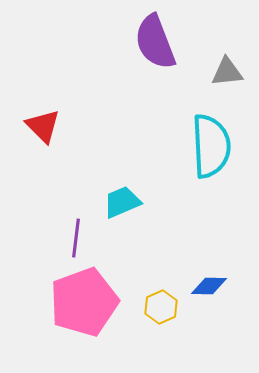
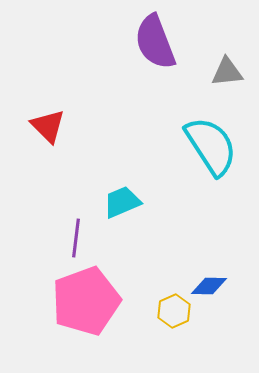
red triangle: moved 5 px right
cyan semicircle: rotated 30 degrees counterclockwise
pink pentagon: moved 2 px right, 1 px up
yellow hexagon: moved 13 px right, 4 px down
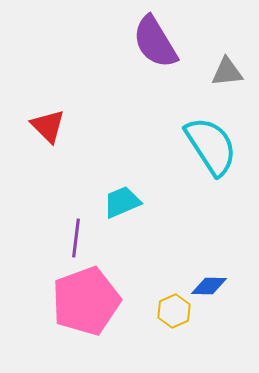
purple semicircle: rotated 10 degrees counterclockwise
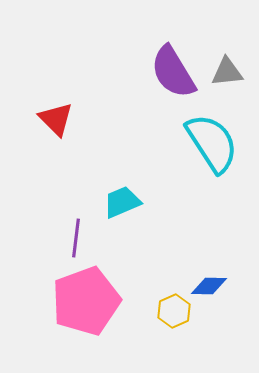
purple semicircle: moved 18 px right, 30 px down
red triangle: moved 8 px right, 7 px up
cyan semicircle: moved 1 px right, 3 px up
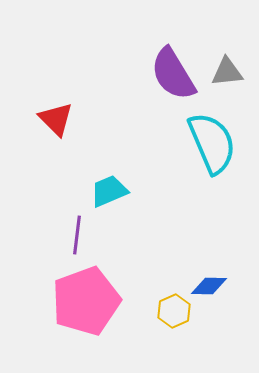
purple semicircle: moved 2 px down
cyan semicircle: rotated 10 degrees clockwise
cyan trapezoid: moved 13 px left, 11 px up
purple line: moved 1 px right, 3 px up
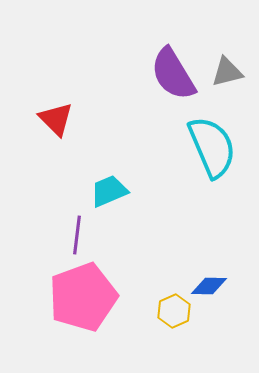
gray triangle: rotated 8 degrees counterclockwise
cyan semicircle: moved 4 px down
pink pentagon: moved 3 px left, 4 px up
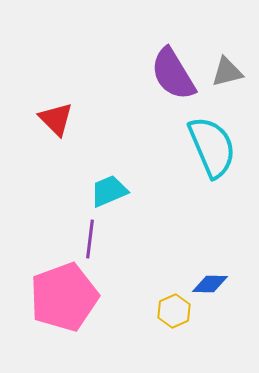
purple line: moved 13 px right, 4 px down
blue diamond: moved 1 px right, 2 px up
pink pentagon: moved 19 px left
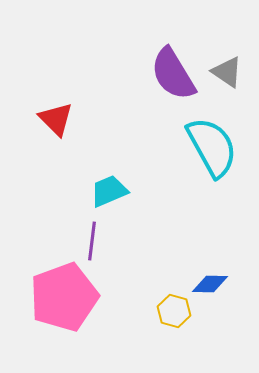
gray triangle: rotated 48 degrees clockwise
cyan semicircle: rotated 6 degrees counterclockwise
purple line: moved 2 px right, 2 px down
yellow hexagon: rotated 20 degrees counterclockwise
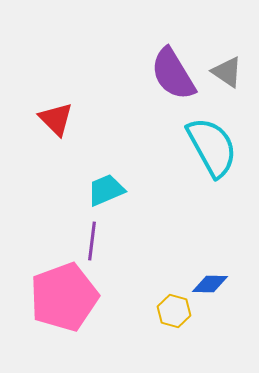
cyan trapezoid: moved 3 px left, 1 px up
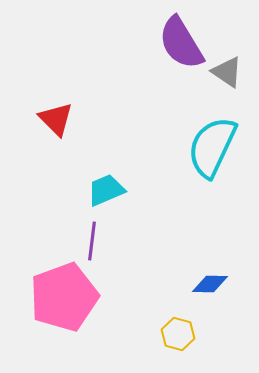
purple semicircle: moved 8 px right, 31 px up
cyan semicircle: rotated 126 degrees counterclockwise
yellow hexagon: moved 4 px right, 23 px down
